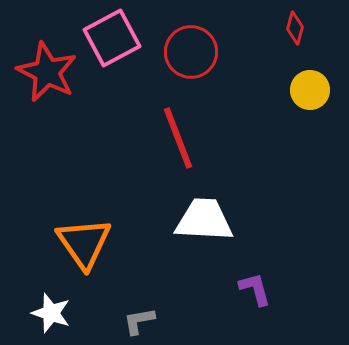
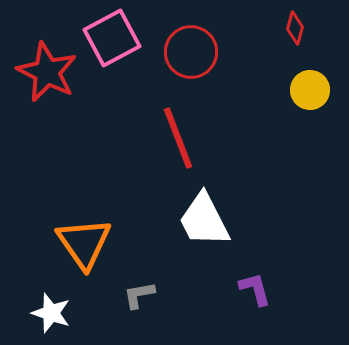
white trapezoid: rotated 120 degrees counterclockwise
gray L-shape: moved 26 px up
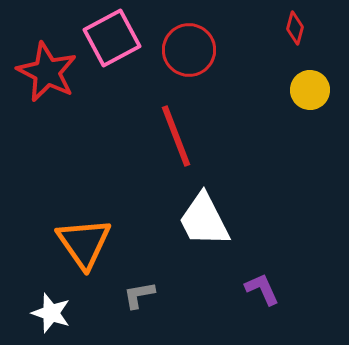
red circle: moved 2 px left, 2 px up
red line: moved 2 px left, 2 px up
purple L-shape: moved 7 px right; rotated 9 degrees counterclockwise
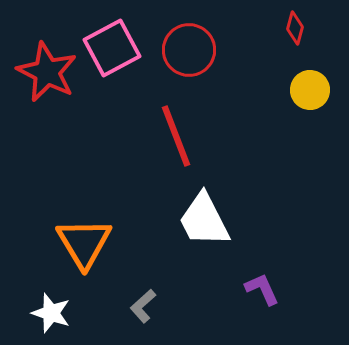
pink square: moved 10 px down
orange triangle: rotated 4 degrees clockwise
gray L-shape: moved 4 px right, 11 px down; rotated 32 degrees counterclockwise
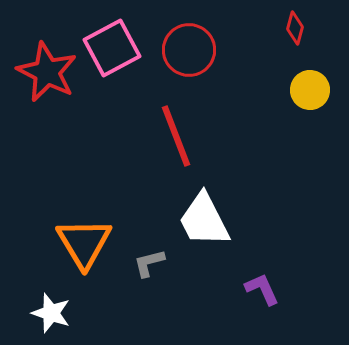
gray L-shape: moved 6 px right, 43 px up; rotated 28 degrees clockwise
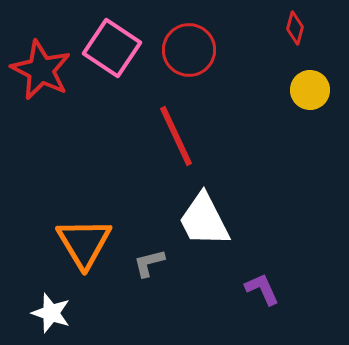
pink square: rotated 28 degrees counterclockwise
red star: moved 6 px left, 2 px up
red line: rotated 4 degrees counterclockwise
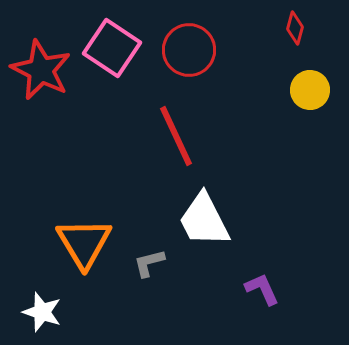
white star: moved 9 px left, 1 px up
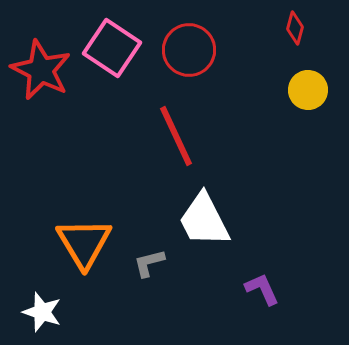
yellow circle: moved 2 px left
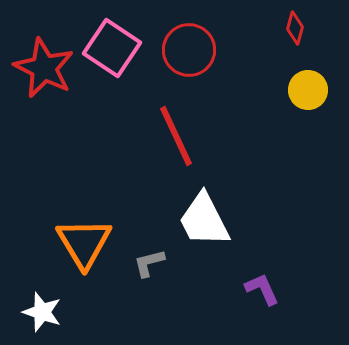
red star: moved 3 px right, 2 px up
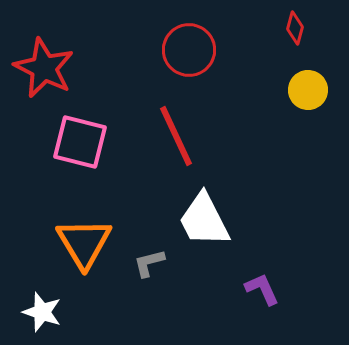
pink square: moved 32 px left, 94 px down; rotated 20 degrees counterclockwise
